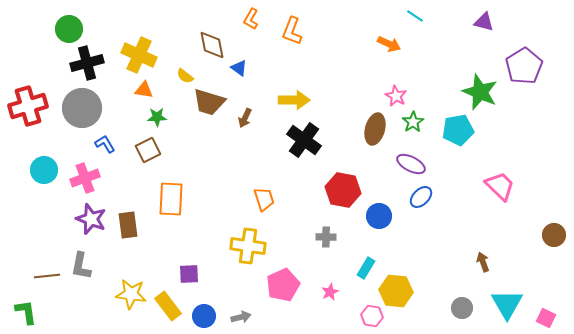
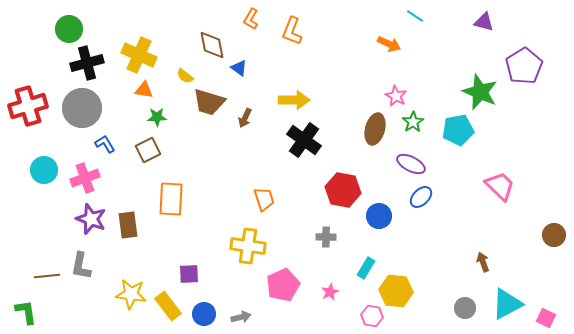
cyan triangle at (507, 304): rotated 32 degrees clockwise
gray circle at (462, 308): moved 3 px right
blue circle at (204, 316): moved 2 px up
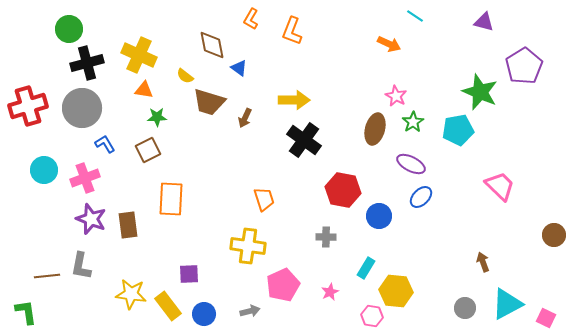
gray arrow at (241, 317): moved 9 px right, 6 px up
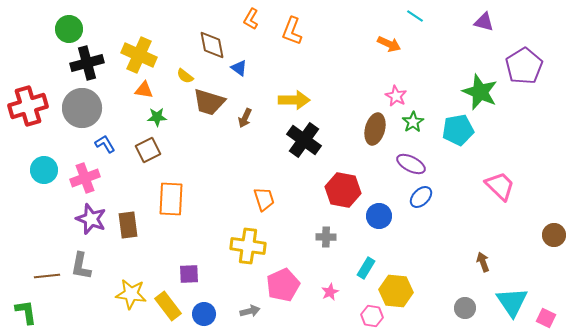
cyan triangle at (507, 304): moved 5 px right, 2 px up; rotated 36 degrees counterclockwise
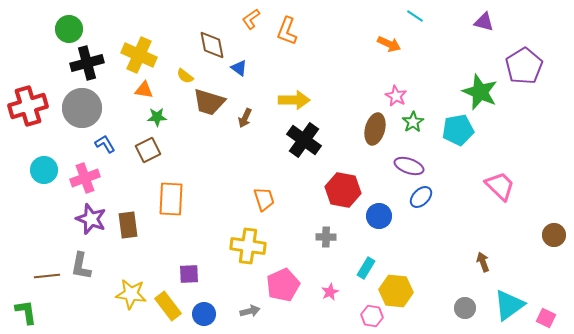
orange L-shape at (251, 19): rotated 25 degrees clockwise
orange L-shape at (292, 31): moved 5 px left
purple ellipse at (411, 164): moved 2 px left, 2 px down; rotated 8 degrees counterclockwise
cyan triangle at (512, 302): moved 3 px left, 3 px down; rotated 28 degrees clockwise
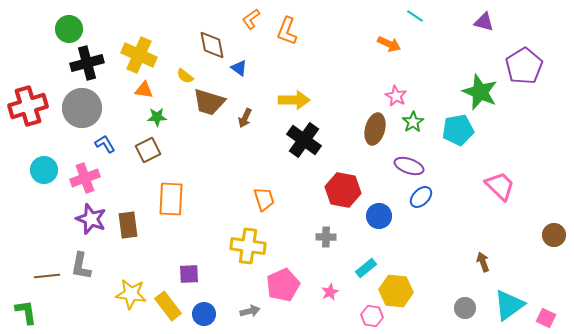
cyan rectangle at (366, 268): rotated 20 degrees clockwise
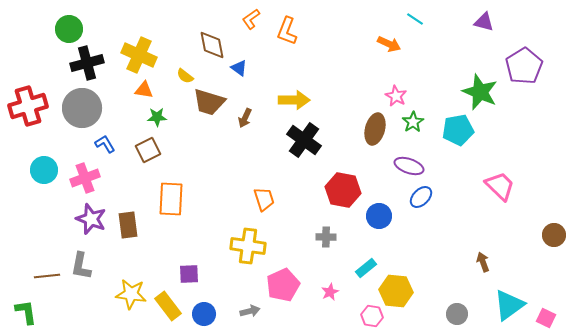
cyan line at (415, 16): moved 3 px down
gray circle at (465, 308): moved 8 px left, 6 px down
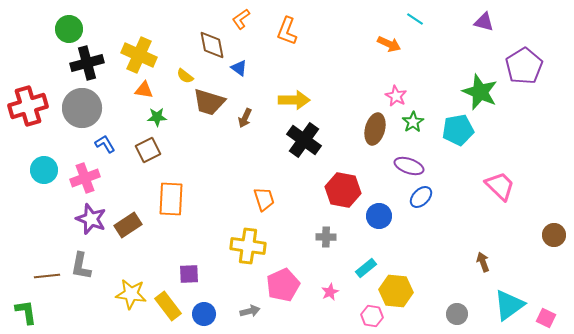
orange L-shape at (251, 19): moved 10 px left
brown rectangle at (128, 225): rotated 64 degrees clockwise
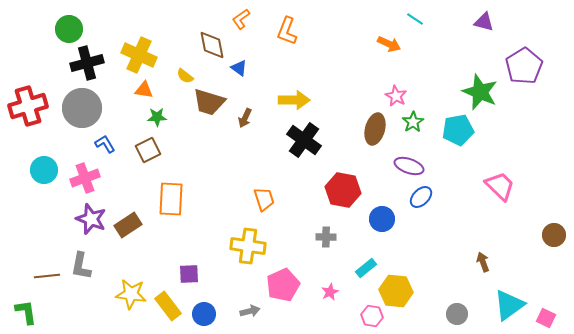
blue circle at (379, 216): moved 3 px right, 3 px down
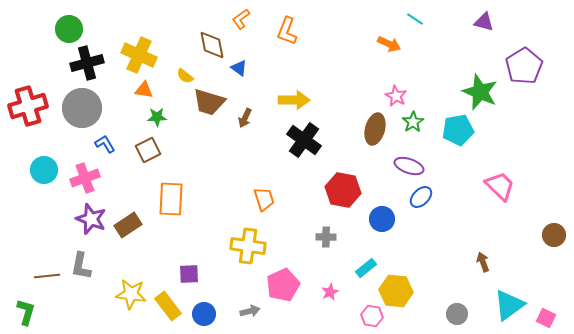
green L-shape at (26, 312): rotated 24 degrees clockwise
